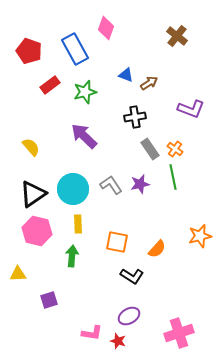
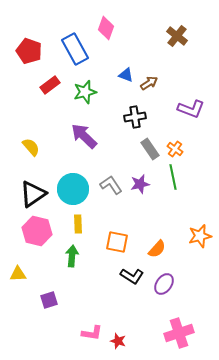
purple ellipse: moved 35 px right, 32 px up; rotated 25 degrees counterclockwise
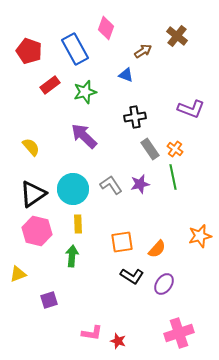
brown arrow: moved 6 px left, 32 px up
orange square: moved 5 px right; rotated 20 degrees counterclockwise
yellow triangle: rotated 18 degrees counterclockwise
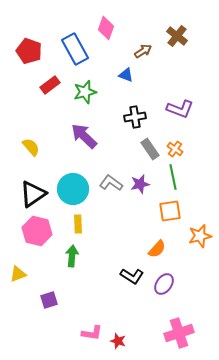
purple L-shape: moved 11 px left
gray L-shape: moved 2 px up; rotated 20 degrees counterclockwise
orange square: moved 48 px right, 31 px up
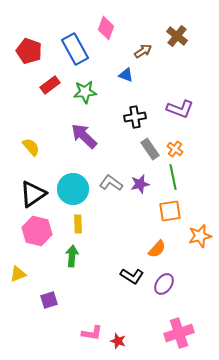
green star: rotated 10 degrees clockwise
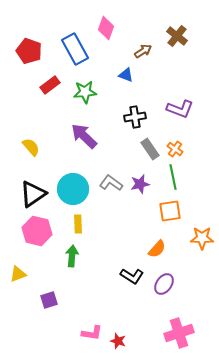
orange star: moved 2 px right, 2 px down; rotated 15 degrees clockwise
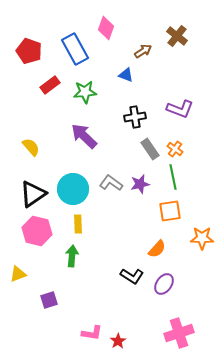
red star: rotated 21 degrees clockwise
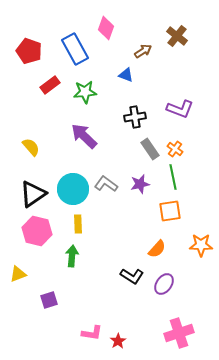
gray L-shape: moved 5 px left, 1 px down
orange star: moved 1 px left, 7 px down
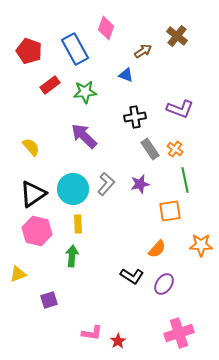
green line: moved 12 px right, 3 px down
gray L-shape: rotated 95 degrees clockwise
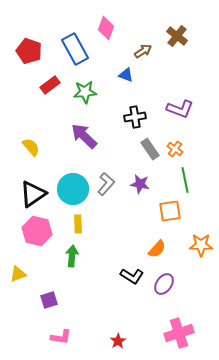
purple star: rotated 24 degrees clockwise
pink L-shape: moved 31 px left, 4 px down
